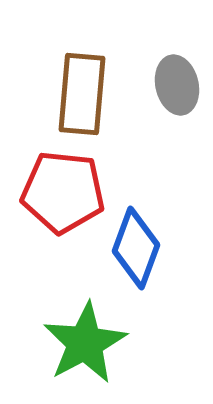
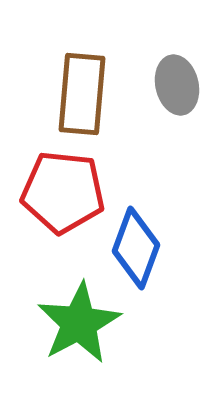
green star: moved 6 px left, 20 px up
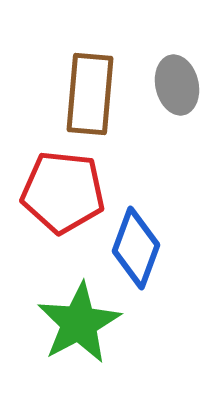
brown rectangle: moved 8 px right
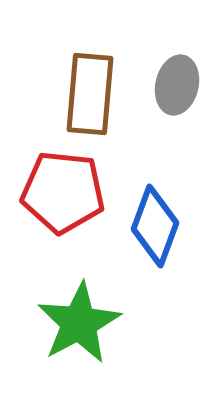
gray ellipse: rotated 26 degrees clockwise
blue diamond: moved 19 px right, 22 px up
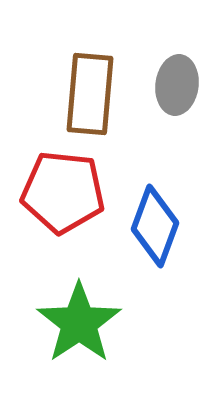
gray ellipse: rotated 6 degrees counterclockwise
green star: rotated 6 degrees counterclockwise
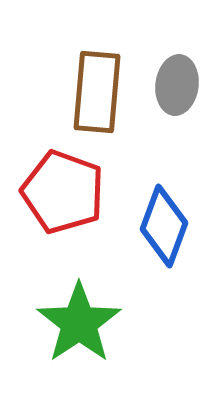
brown rectangle: moved 7 px right, 2 px up
red pentagon: rotated 14 degrees clockwise
blue diamond: moved 9 px right
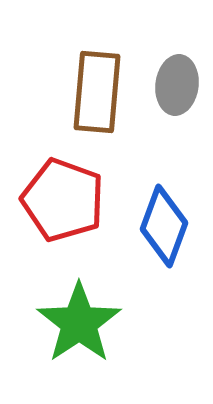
red pentagon: moved 8 px down
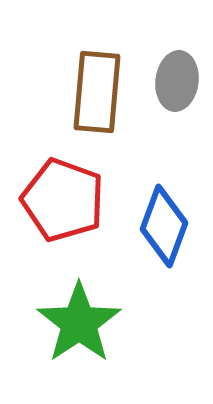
gray ellipse: moved 4 px up
